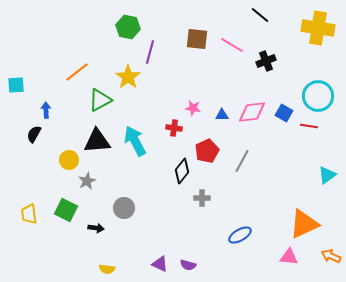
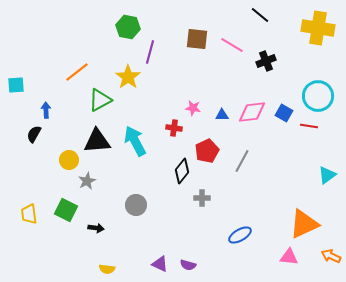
gray circle: moved 12 px right, 3 px up
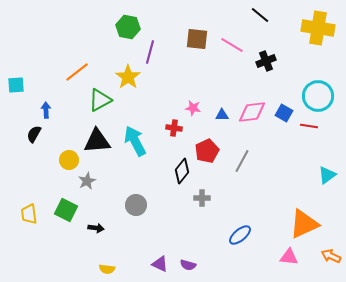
blue ellipse: rotated 10 degrees counterclockwise
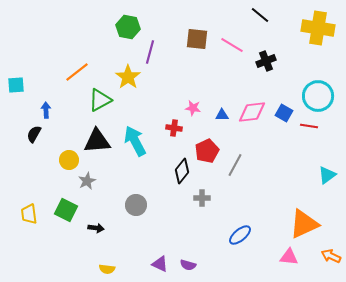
gray line: moved 7 px left, 4 px down
